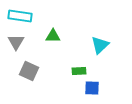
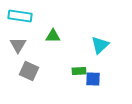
gray triangle: moved 2 px right, 3 px down
blue square: moved 1 px right, 9 px up
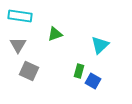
green triangle: moved 2 px right, 2 px up; rotated 21 degrees counterclockwise
green rectangle: rotated 72 degrees counterclockwise
blue square: moved 2 px down; rotated 28 degrees clockwise
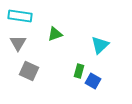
gray triangle: moved 2 px up
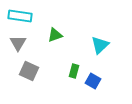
green triangle: moved 1 px down
green rectangle: moved 5 px left
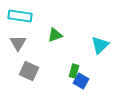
blue square: moved 12 px left
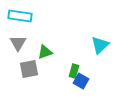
green triangle: moved 10 px left, 17 px down
gray square: moved 2 px up; rotated 36 degrees counterclockwise
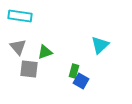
gray triangle: moved 4 px down; rotated 12 degrees counterclockwise
gray square: rotated 18 degrees clockwise
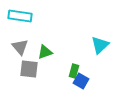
gray triangle: moved 2 px right
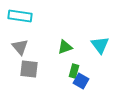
cyan triangle: rotated 24 degrees counterclockwise
green triangle: moved 20 px right, 5 px up
